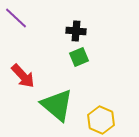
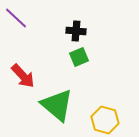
yellow hexagon: moved 4 px right; rotated 8 degrees counterclockwise
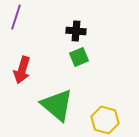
purple line: moved 1 px up; rotated 65 degrees clockwise
red arrow: moved 1 px left, 6 px up; rotated 60 degrees clockwise
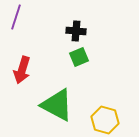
green triangle: rotated 12 degrees counterclockwise
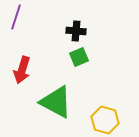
green triangle: moved 1 px left, 3 px up
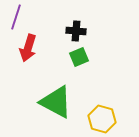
red arrow: moved 6 px right, 22 px up
yellow hexagon: moved 3 px left, 1 px up
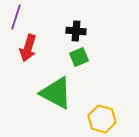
green triangle: moved 9 px up
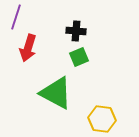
yellow hexagon: rotated 8 degrees counterclockwise
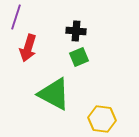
green triangle: moved 2 px left, 1 px down
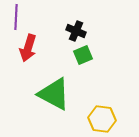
purple line: rotated 15 degrees counterclockwise
black cross: rotated 18 degrees clockwise
green square: moved 4 px right, 2 px up
